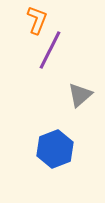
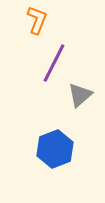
purple line: moved 4 px right, 13 px down
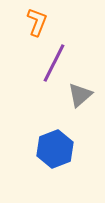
orange L-shape: moved 2 px down
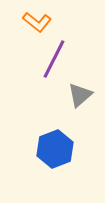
orange L-shape: rotated 108 degrees clockwise
purple line: moved 4 px up
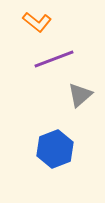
purple line: rotated 42 degrees clockwise
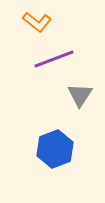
gray triangle: rotated 16 degrees counterclockwise
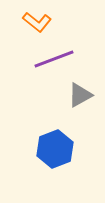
gray triangle: rotated 28 degrees clockwise
